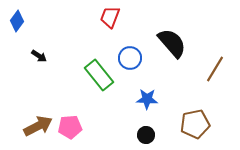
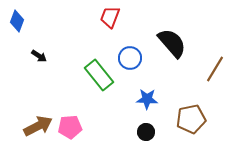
blue diamond: rotated 15 degrees counterclockwise
brown pentagon: moved 4 px left, 5 px up
black circle: moved 3 px up
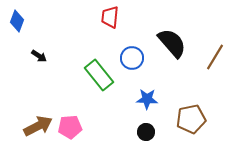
red trapezoid: rotated 15 degrees counterclockwise
blue circle: moved 2 px right
brown line: moved 12 px up
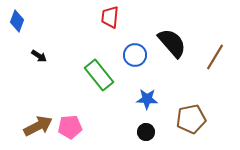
blue circle: moved 3 px right, 3 px up
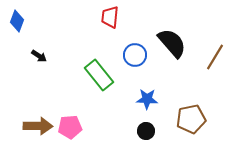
brown arrow: rotated 28 degrees clockwise
black circle: moved 1 px up
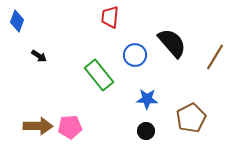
brown pentagon: moved 1 px up; rotated 16 degrees counterclockwise
